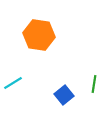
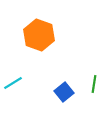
orange hexagon: rotated 12 degrees clockwise
blue square: moved 3 px up
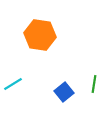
orange hexagon: moved 1 px right; rotated 12 degrees counterclockwise
cyan line: moved 1 px down
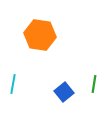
cyan line: rotated 48 degrees counterclockwise
